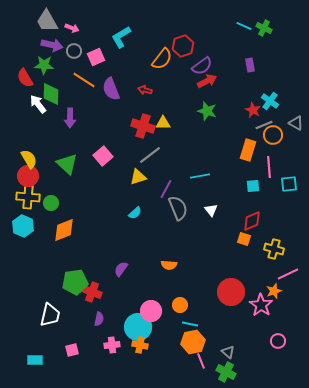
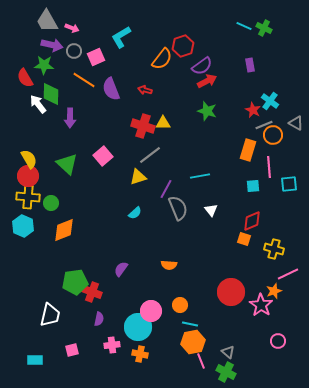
orange cross at (140, 345): moved 9 px down
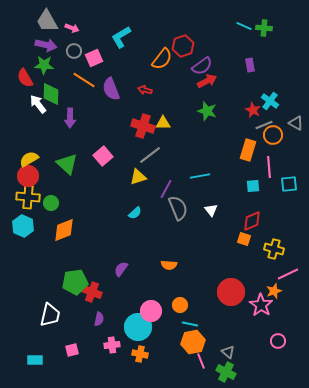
green cross at (264, 28): rotated 21 degrees counterclockwise
purple arrow at (52, 45): moved 6 px left
pink square at (96, 57): moved 2 px left, 1 px down
yellow semicircle at (29, 159): rotated 90 degrees counterclockwise
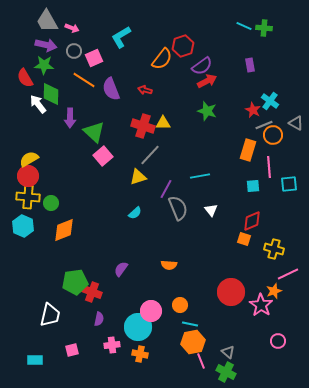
gray line at (150, 155): rotated 10 degrees counterclockwise
green triangle at (67, 164): moved 27 px right, 32 px up
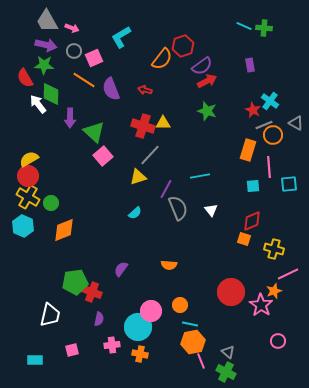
yellow cross at (28, 197): rotated 25 degrees clockwise
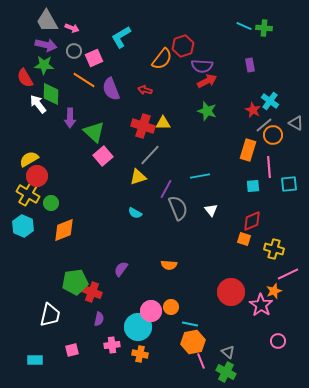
purple semicircle at (202, 66): rotated 40 degrees clockwise
gray line at (264, 125): rotated 18 degrees counterclockwise
red circle at (28, 176): moved 9 px right
yellow cross at (28, 197): moved 3 px up
cyan semicircle at (135, 213): rotated 72 degrees clockwise
orange circle at (180, 305): moved 9 px left, 2 px down
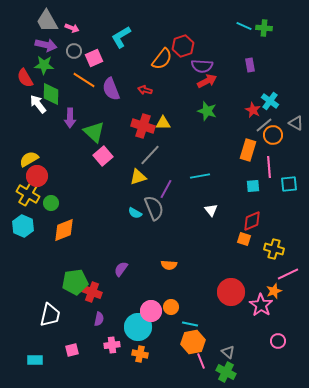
gray semicircle at (178, 208): moved 24 px left
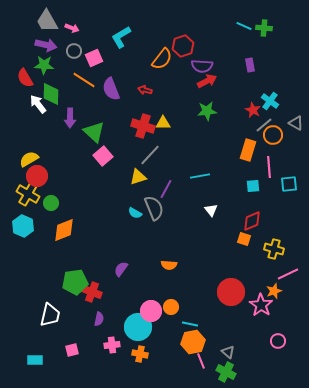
green star at (207, 111): rotated 24 degrees counterclockwise
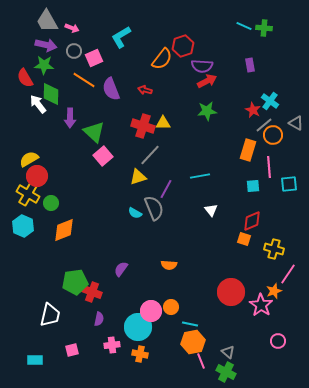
pink line at (288, 274): rotated 30 degrees counterclockwise
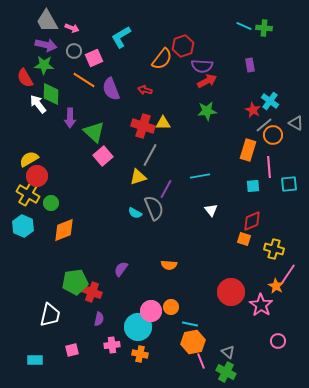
gray line at (150, 155): rotated 15 degrees counterclockwise
orange star at (274, 291): moved 2 px right, 5 px up; rotated 21 degrees counterclockwise
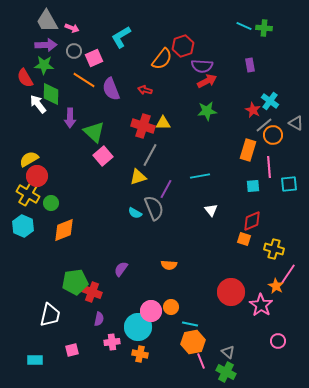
purple arrow at (46, 45): rotated 15 degrees counterclockwise
pink cross at (112, 345): moved 3 px up
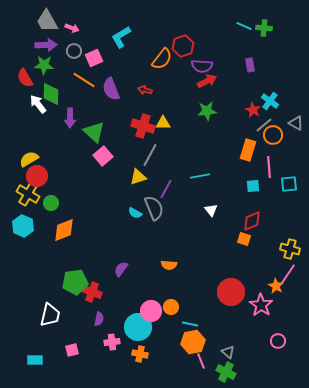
yellow cross at (274, 249): moved 16 px right
